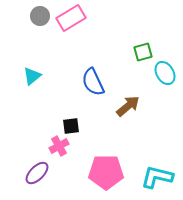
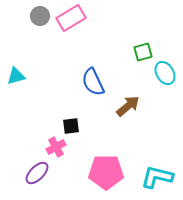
cyan triangle: moved 16 px left; rotated 24 degrees clockwise
pink cross: moved 3 px left, 1 px down
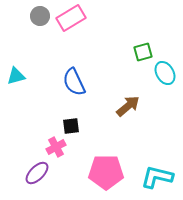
blue semicircle: moved 19 px left
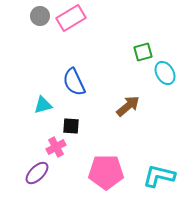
cyan triangle: moved 27 px right, 29 px down
black square: rotated 12 degrees clockwise
cyan L-shape: moved 2 px right, 1 px up
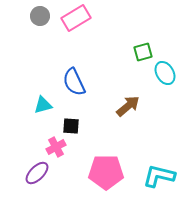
pink rectangle: moved 5 px right
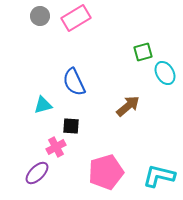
pink pentagon: rotated 16 degrees counterclockwise
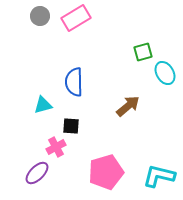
blue semicircle: rotated 24 degrees clockwise
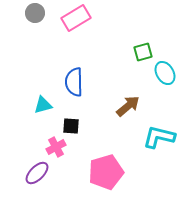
gray circle: moved 5 px left, 3 px up
cyan L-shape: moved 39 px up
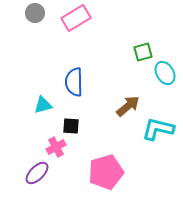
cyan L-shape: moved 1 px left, 8 px up
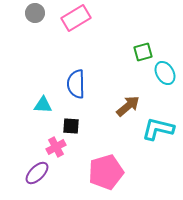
blue semicircle: moved 2 px right, 2 px down
cyan triangle: rotated 18 degrees clockwise
